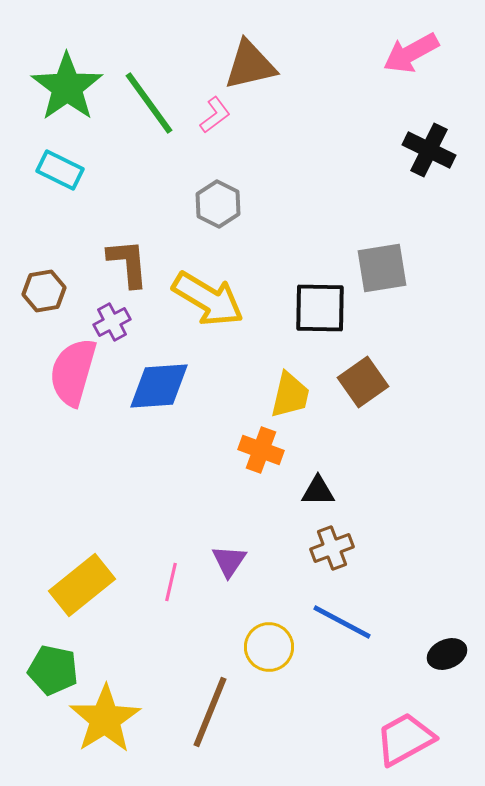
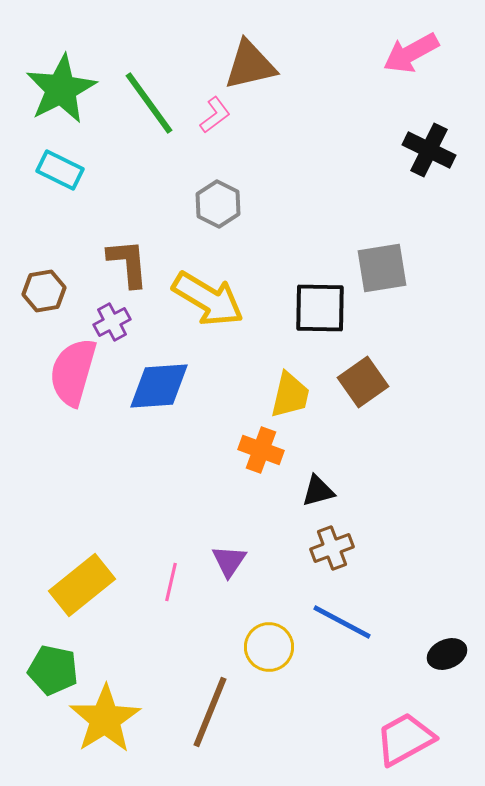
green star: moved 6 px left, 2 px down; rotated 8 degrees clockwise
black triangle: rotated 15 degrees counterclockwise
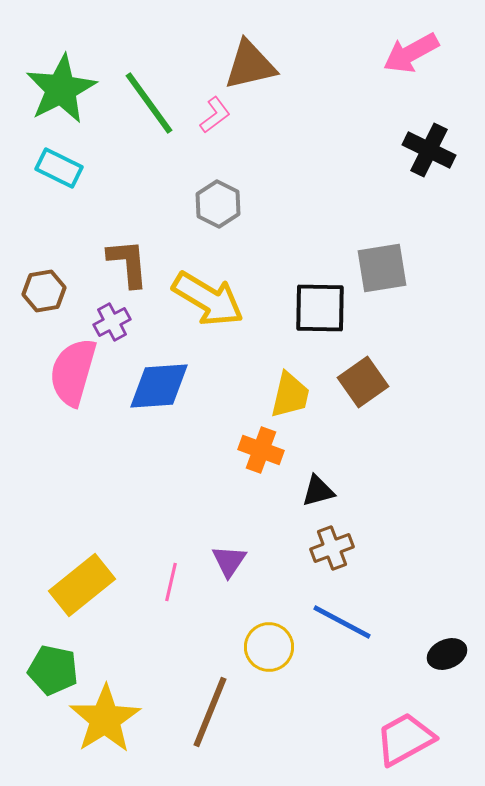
cyan rectangle: moved 1 px left, 2 px up
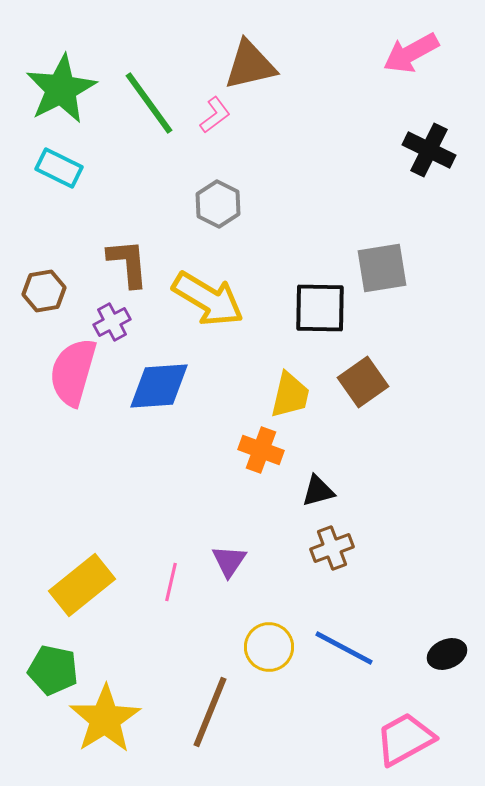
blue line: moved 2 px right, 26 px down
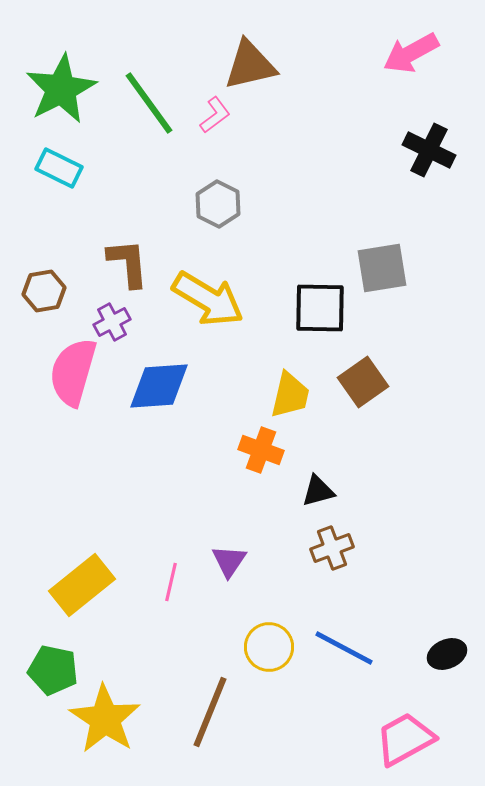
yellow star: rotated 6 degrees counterclockwise
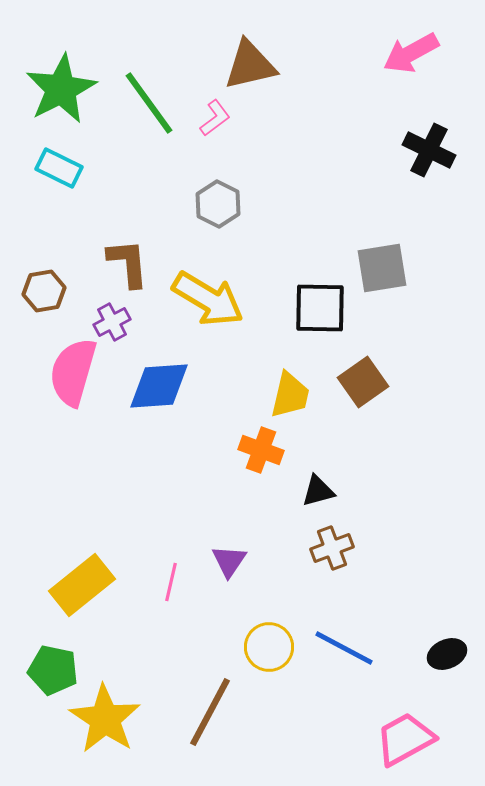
pink L-shape: moved 3 px down
brown line: rotated 6 degrees clockwise
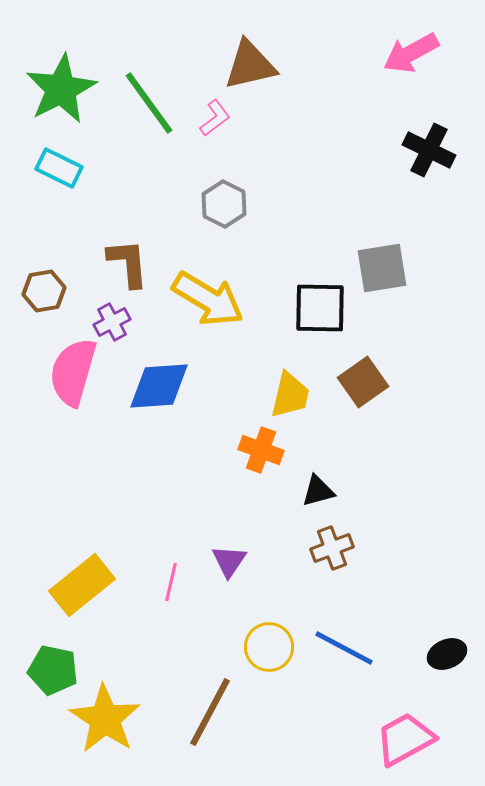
gray hexagon: moved 6 px right
